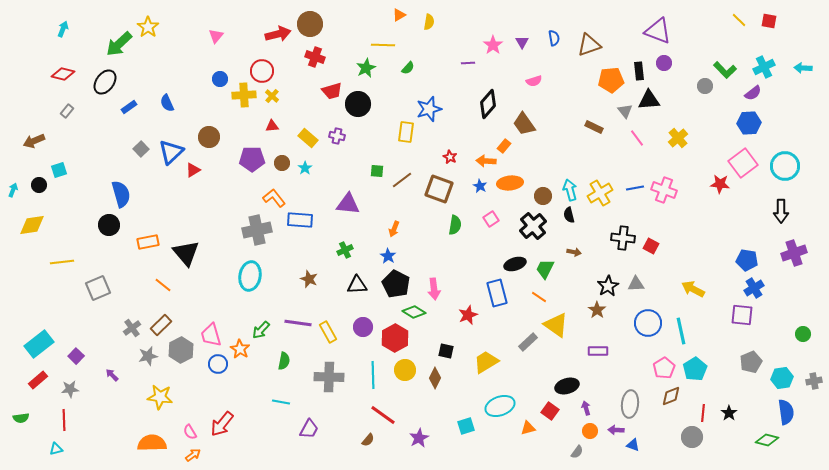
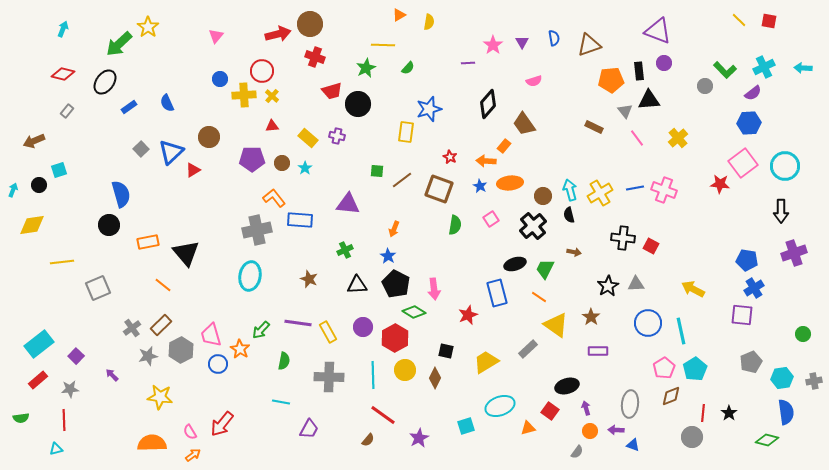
brown star at (597, 310): moved 6 px left, 7 px down
gray rectangle at (528, 342): moved 7 px down
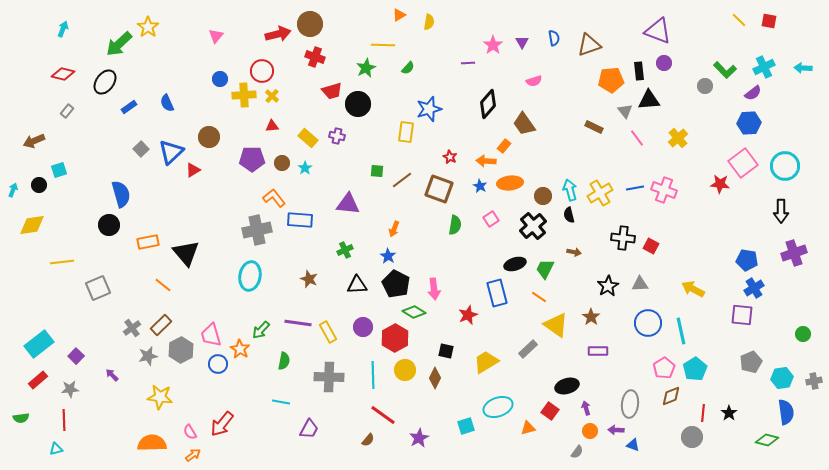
gray triangle at (636, 284): moved 4 px right
cyan ellipse at (500, 406): moved 2 px left, 1 px down
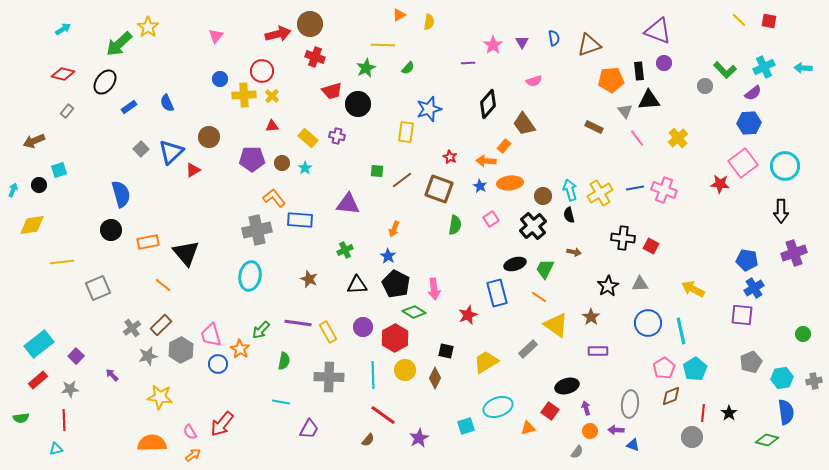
cyan arrow at (63, 29): rotated 35 degrees clockwise
black circle at (109, 225): moved 2 px right, 5 px down
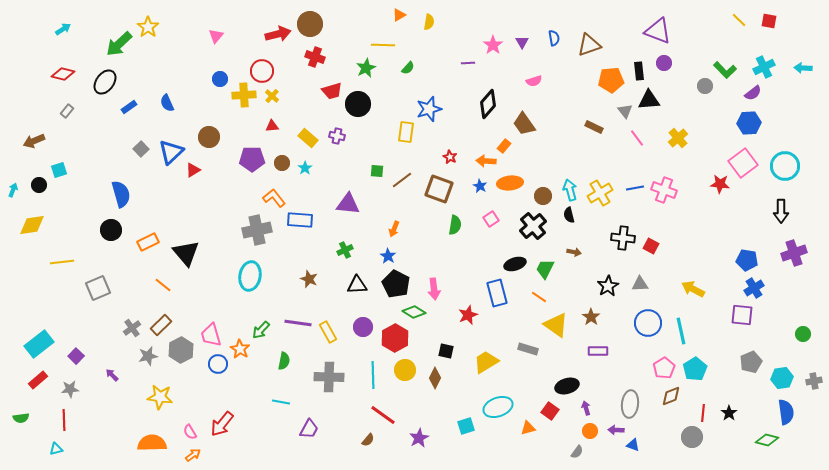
orange rectangle at (148, 242): rotated 15 degrees counterclockwise
gray rectangle at (528, 349): rotated 60 degrees clockwise
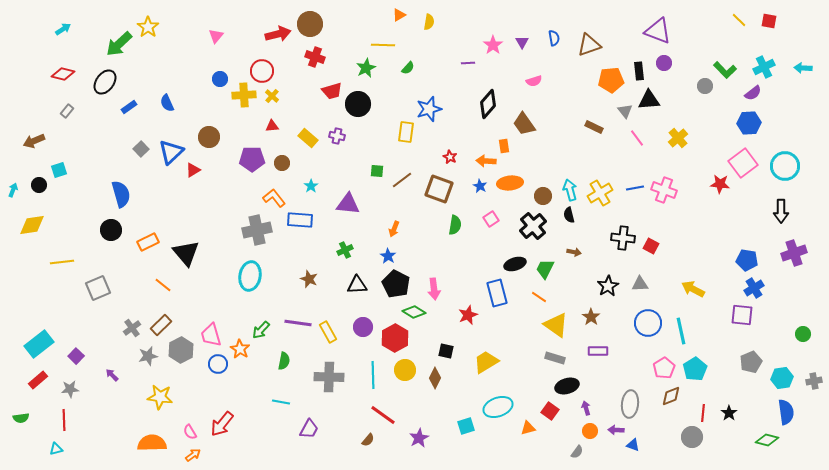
orange rectangle at (504, 146): rotated 48 degrees counterclockwise
cyan star at (305, 168): moved 6 px right, 18 px down
gray rectangle at (528, 349): moved 27 px right, 9 px down
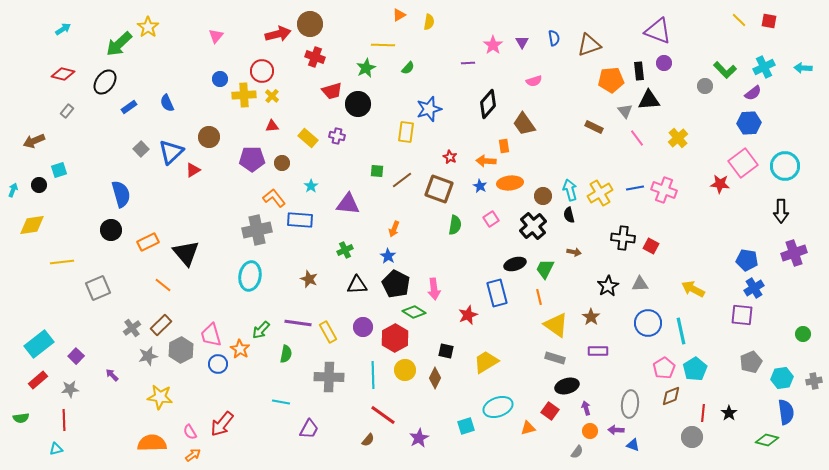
orange line at (539, 297): rotated 42 degrees clockwise
green semicircle at (284, 361): moved 2 px right, 7 px up
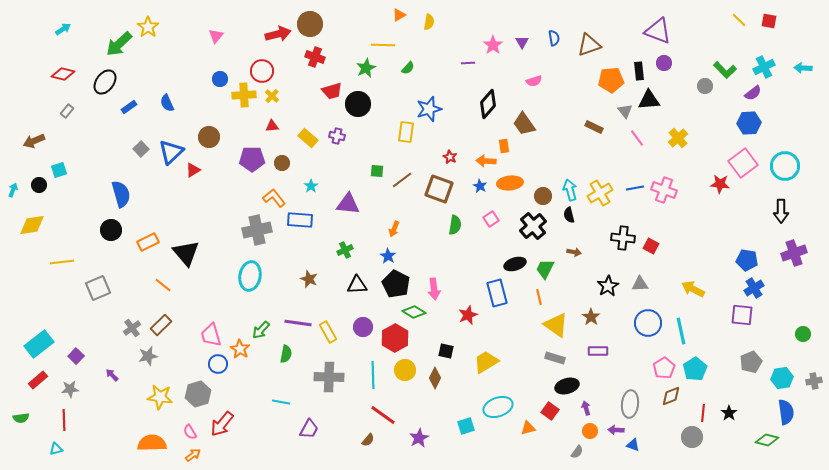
gray hexagon at (181, 350): moved 17 px right, 44 px down; rotated 10 degrees clockwise
